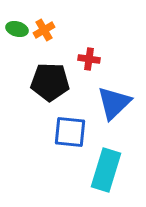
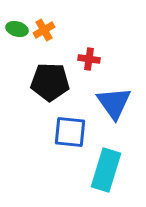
blue triangle: rotated 21 degrees counterclockwise
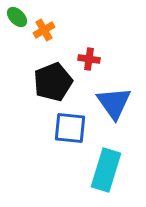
green ellipse: moved 12 px up; rotated 30 degrees clockwise
black pentagon: moved 3 px right; rotated 24 degrees counterclockwise
blue square: moved 4 px up
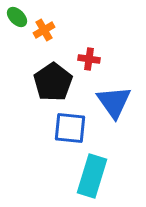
black pentagon: rotated 12 degrees counterclockwise
blue triangle: moved 1 px up
cyan rectangle: moved 14 px left, 6 px down
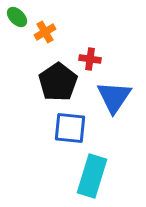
orange cross: moved 1 px right, 2 px down
red cross: moved 1 px right
black pentagon: moved 5 px right
blue triangle: moved 5 px up; rotated 9 degrees clockwise
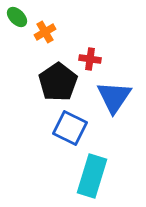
blue square: rotated 20 degrees clockwise
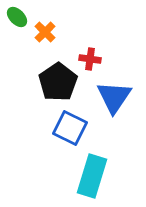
orange cross: rotated 15 degrees counterclockwise
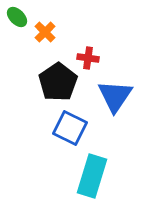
red cross: moved 2 px left, 1 px up
blue triangle: moved 1 px right, 1 px up
